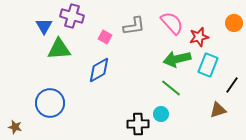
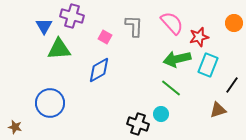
gray L-shape: rotated 80 degrees counterclockwise
black cross: rotated 20 degrees clockwise
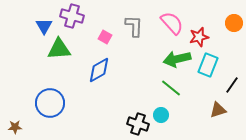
cyan circle: moved 1 px down
brown star: rotated 16 degrees counterclockwise
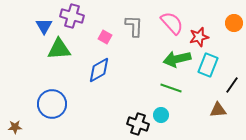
green line: rotated 20 degrees counterclockwise
blue circle: moved 2 px right, 1 px down
brown triangle: rotated 12 degrees clockwise
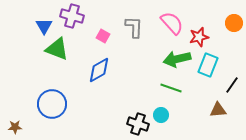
gray L-shape: moved 1 px down
pink square: moved 2 px left, 1 px up
green triangle: moved 2 px left; rotated 25 degrees clockwise
